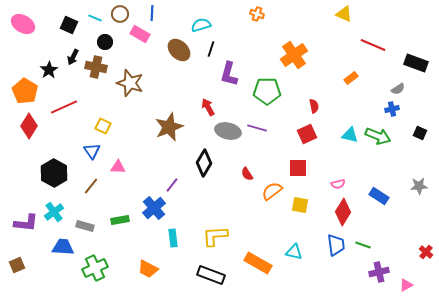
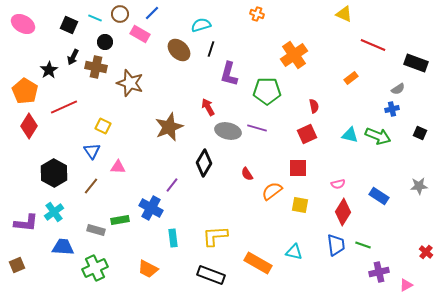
blue line at (152, 13): rotated 42 degrees clockwise
blue cross at (154, 208): moved 3 px left; rotated 20 degrees counterclockwise
gray rectangle at (85, 226): moved 11 px right, 4 px down
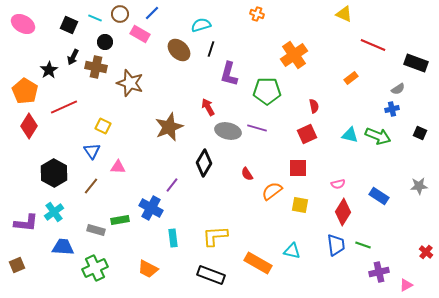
cyan triangle at (294, 252): moved 2 px left, 1 px up
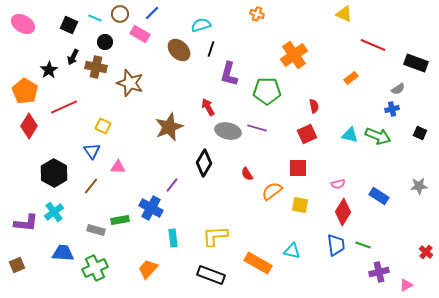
blue trapezoid at (63, 247): moved 6 px down
orange trapezoid at (148, 269): rotated 105 degrees clockwise
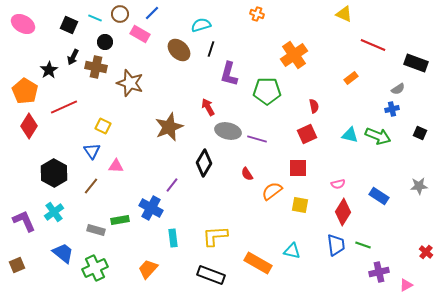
purple line at (257, 128): moved 11 px down
pink triangle at (118, 167): moved 2 px left, 1 px up
purple L-shape at (26, 223): moved 2 px left, 2 px up; rotated 120 degrees counterclockwise
blue trapezoid at (63, 253): rotated 35 degrees clockwise
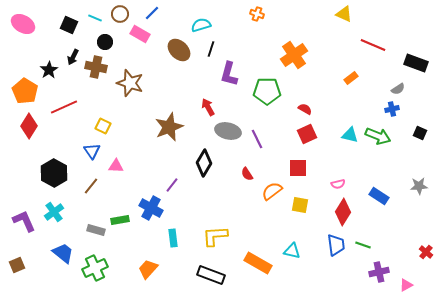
red semicircle at (314, 106): moved 9 px left, 3 px down; rotated 48 degrees counterclockwise
purple line at (257, 139): rotated 48 degrees clockwise
